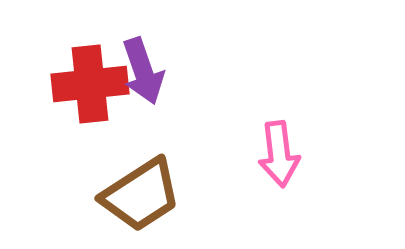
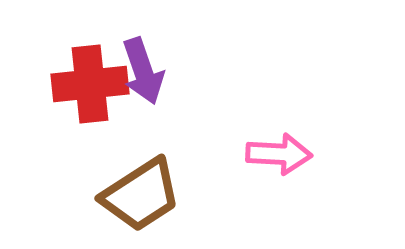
pink arrow: rotated 80 degrees counterclockwise
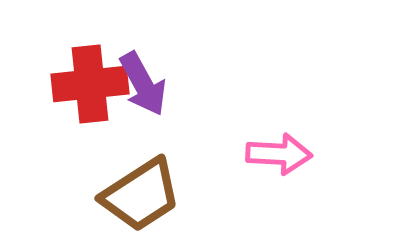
purple arrow: moved 13 px down; rotated 10 degrees counterclockwise
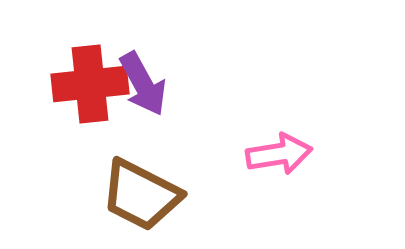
pink arrow: rotated 12 degrees counterclockwise
brown trapezoid: rotated 60 degrees clockwise
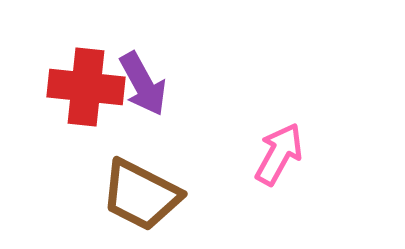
red cross: moved 4 px left, 3 px down; rotated 12 degrees clockwise
pink arrow: rotated 52 degrees counterclockwise
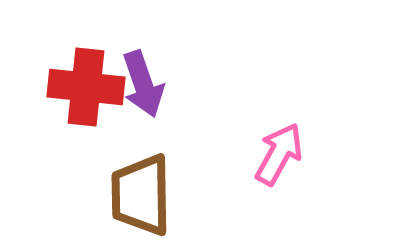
purple arrow: rotated 10 degrees clockwise
brown trapezoid: rotated 62 degrees clockwise
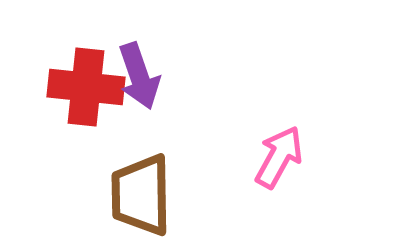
purple arrow: moved 4 px left, 8 px up
pink arrow: moved 3 px down
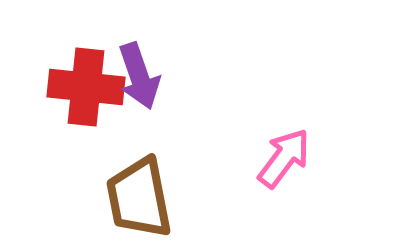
pink arrow: moved 5 px right, 1 px down; rotated 8 degrees clockwise
brown trapezoid: moved 2 px left, 3 px down; rotated 10 degrees counterclockwise
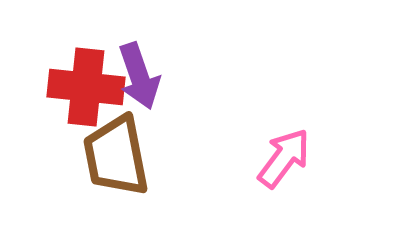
brown trapezoid: moved 23 px left, 42 px up
